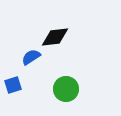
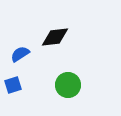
blue semicircle: moved 11 px left, 3 px up
green circle: moved 2 px right, 4 px up
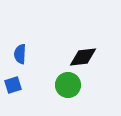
black diamond: moved 28 px right, 20 px down
blue semicircle: rotated 54 degrees counterclockwise
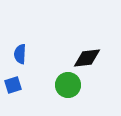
black diamond: moved 4 px right, 1 px down
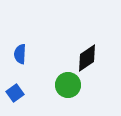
black diamond: rotated 28 degrees counterclockwise
blue square: moved 2 px right, 8 px down; rotated 18 degrees counterclockwise
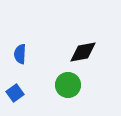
black diamond: moved 4 px left, 6 px up; rotated 24 degrees clockwise
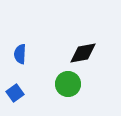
black diamond: moved 1 px down
green circle: moved 1 px up
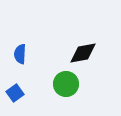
green circle: moved 2 px left
